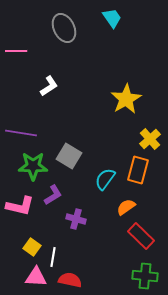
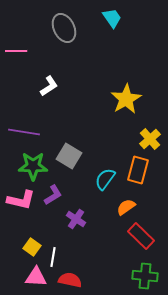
purple line: moved 3 px right, 1 px up
pink L-shape: moved 1 px right, 6 px up
purple cross: rotated 18 degrees clockwise
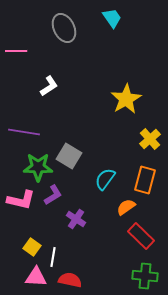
green star: moved 5 px right, 1 px down
orange rectangle: moved 7 px right, 10 px down
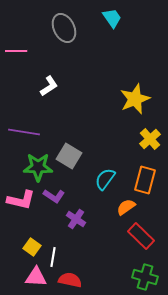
yellow star: moved 9 px right; rotated 8 degrees clockwise
purple L-shape: moved 1 px right, 1 px down; rotated 65 degrees clockwise
green cross: moved 1 px down; rotated 10 degrees clockwise
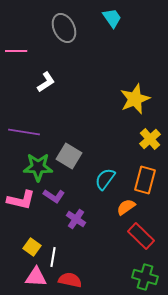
white L-shape: moved 3 px left, 4 px up
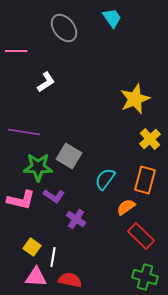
gray ellipse: rotated 12 degrees counterclockwise
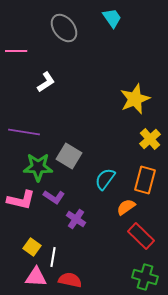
purple L-shape: moved 1 px down
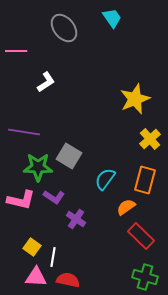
red semicircle: moved 2 px left
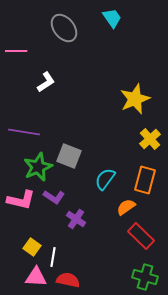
gray square: rotated 10 degrees counterclockwise
green star: rotated 24 degrees counterclockwise
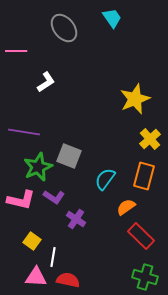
orange rectangle: moved 1 px left, 4 px up
yellow square: moved 6 px up
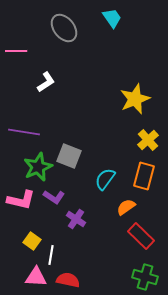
yellow cross: moved 2 px left, 1 px down
white line: moved 2 px left, 2 px up
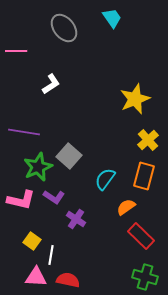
white L-shape: moved 5 px right, 2 px down
gray square: rotated 20 degrees clockwise
